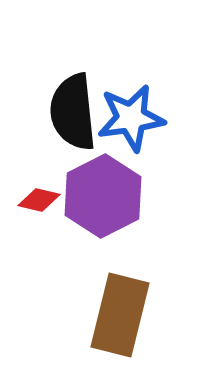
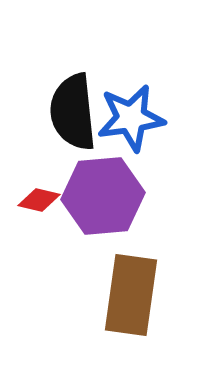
purple hexagon: rotated 22 degrees clockwise
brown rectangle: moved 11 px right, 20 px up; rotated 6 degrees counterclockwise
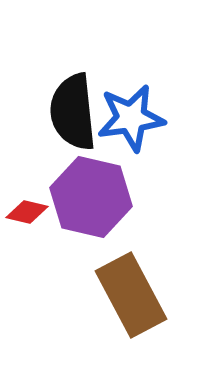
purple hexagon: moved 12 px left, 1 px down; rotated 18 degrees clockwise
red diamond: moved 12 px left, 12 px down
brown rectangle: rotated 36 degrees counterclockwise
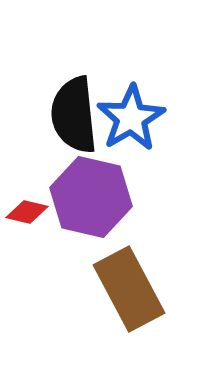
black semicircle: moved 1 px right, 3 px down
blue star: rotated 22 degrees counterclockwise
brown rectangle: moved 2 px left, 6 px up
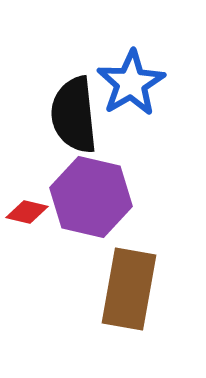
blue star: moved 35 px up
brown rectangle: rotated 38 degrees clockwise
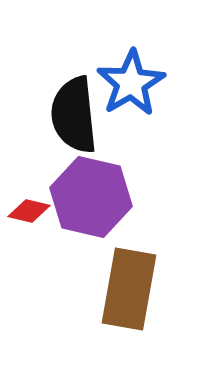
red diamond: moved 2 px right, 1 px up
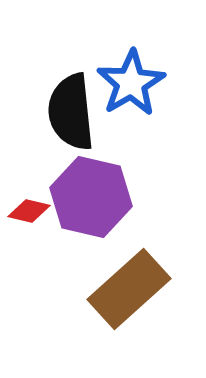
black semicircle: moved 3 px left, 3 px up
brown rectangle: rotated 38 degrees clockwise
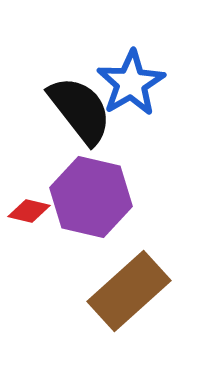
black semicircle: moved 9 px right, 2 px up; rotated 148 degrees clockwise
brown rectangle: moved 2 px down
